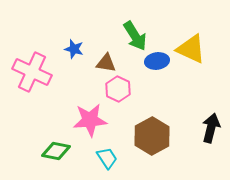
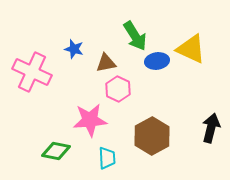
brown triangle: rotated 20 degrees counterclockwise
cyan trapezoid: rotated 30 degrees clockwise
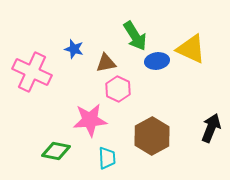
black arrow: rotated 8 degrees clockwise
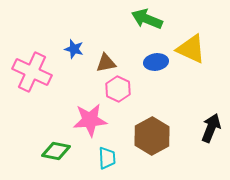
green arrow: moved 12 px right, 17 px up; rotated 144 degrees clockwise
blue ellipse: moved 1 px left, 1 px down
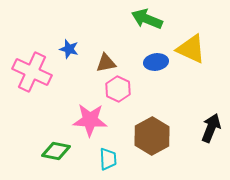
blue star: moved 5 px left
pink star: rotated 8 degrees clockwise
cyan trapezoid: moved 1 px right, 1 px down
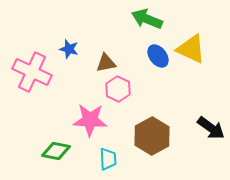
blue ellipse: moved 2 px right, 6 px up; rotated 60 degrees clockwise
black arrow: rotated 104 degrees clockwise
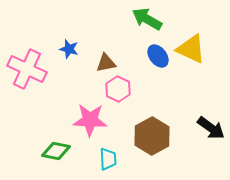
green arrow: rotated 8 degrees clockwise
pink cross: moved 5 px left, 3 px up
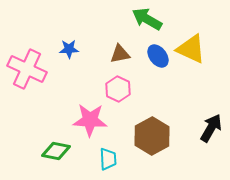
blue star: rotated 18 degrees counterclockwise
brown triangle: moved 14 px right, 9 px up
black arrow: rotated 96 degrees counterclockwise
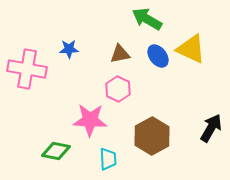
pink cross: rotated 15 degrees counterclockwise
